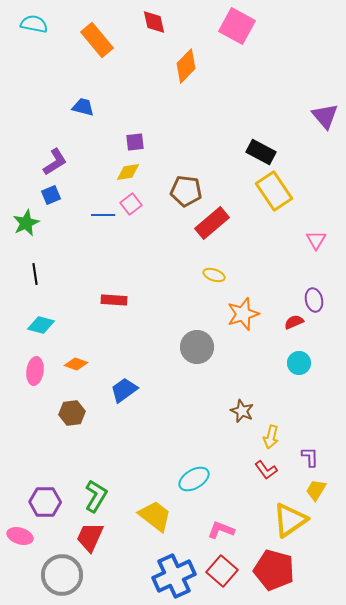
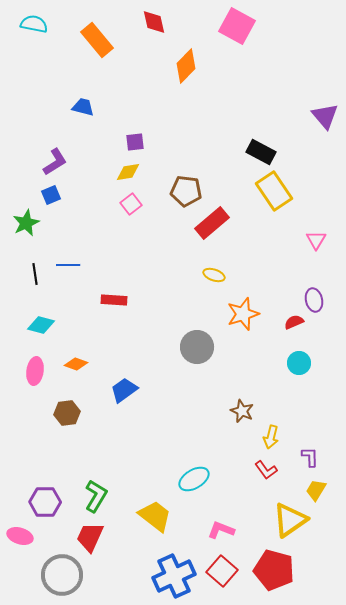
blue line at (103, 215): moved 35 px left, 50 px down
brown hexagon at (72, 413): moved 5 px left
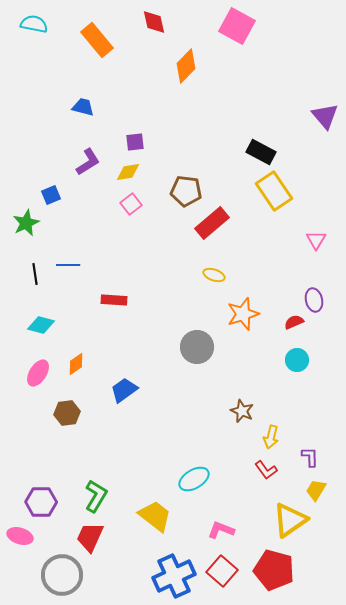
purple L-shape at (55, 162): moved 33 px right
cyan circle at (299, 363): moved 2 px left, 3 px up
orange diamond at (76, 364): rotated 55 degrees counterclockwise
pink ellipse at (35, 371): moved 3 px right, 2 px down; rotated 24 degrees clockwise
purple hexagon at (45, 502): moved 4 px left
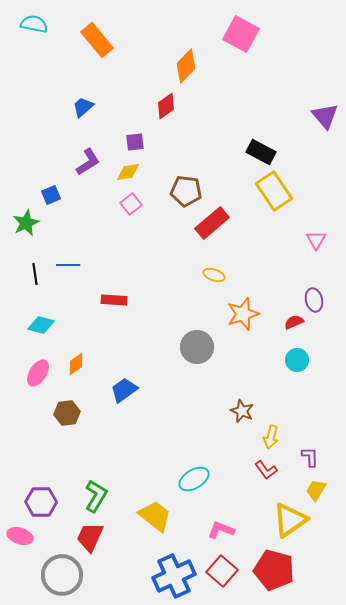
red diamond at (154, 22): moved 12 px right, 84 px down; rotated 68 degrees clockwise
pink square at (237, 26): moved 4 px right, 8 px down
blue trapezoid at (83, 107): rotated 55 degrees counterclockwise
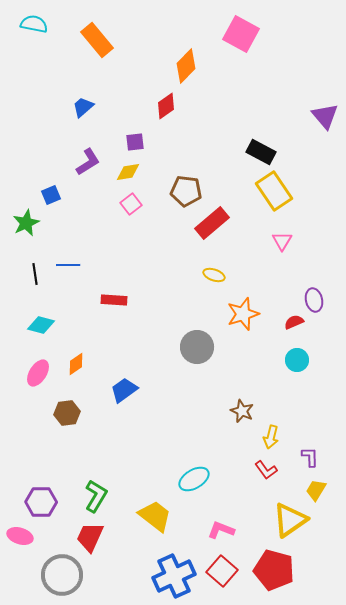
pink triangle at (316, 240): moved 34 px left, 1 px down
